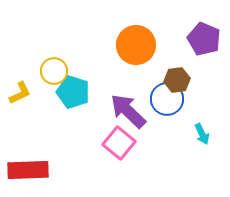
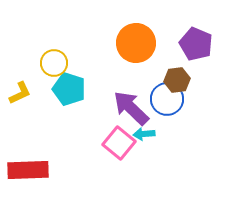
purple pentagon: moved 8 px left, 5 px down
orange circle: moved 2 px up
yellow circle: moved 8 px up
cyan pentagon: moved 4 px left, 3 px up
purple arrow: moved 3 px right, 3 px up
cyan arrow: moved 58 px left; rotated 110 degrees clockwise
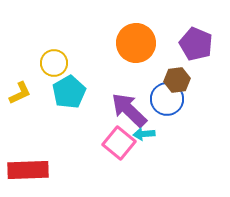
cyan pentagon: moved 3 px down; rotated 24 degrees clockwise
purple arrow: moved 2 px left, 2 px down
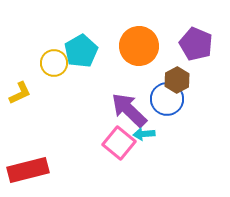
orange circle: moved 3 px right, 3 px down
brown hexagon: rotated 20 degrees counterclockwise
cyan pentagon: moved 12 px right, 41 px up
red rectangle: rotated 12 degrees counterclockwise
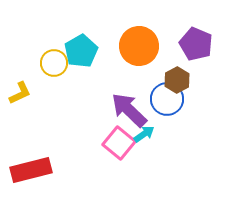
cyan arrow: rotated 150 degrees clockwise
red rectangle: moved 3 px right
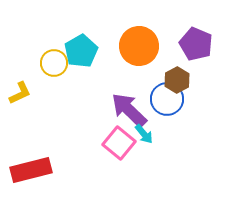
cyan arrow: rotated 85 degrees clockwise
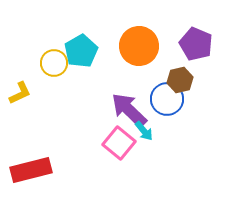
brown hexagon: moved 3 px right; rotated 15 degrees clockwise
cyan arrow: moved 3 px up
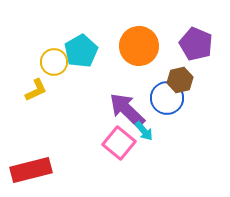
yellow circle: moved 1 px up
yellow L-shape: moved 16 px right, 3 px up
blue circle: moved 1 px up
purple arrow: moved 2 px left
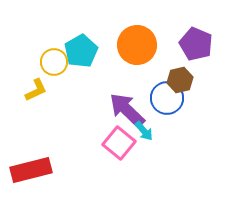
orange circle: moved 2 px left, 1 px up
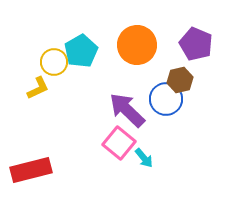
yellow L-shape: moved 2 px right, 2 px up
blue circle: moved 1 px left, 1 px down
cyan arrow: moved 27 px down
